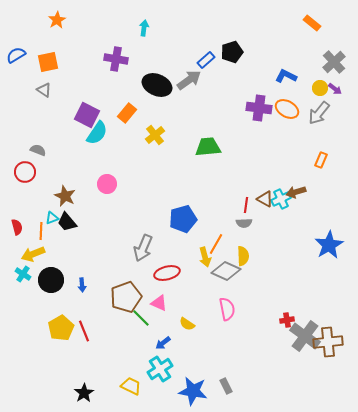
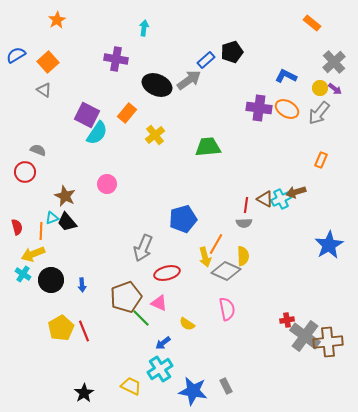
orange square at (48, 62): rotated 30 degrees counterclockwise
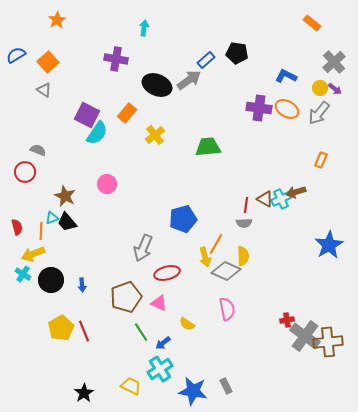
black pentagon at (232, 52): moved 5 px right, 1 px down; rotated 25 degrees clockwise
green line at (141, 318): moved 14 px down; rotated 12 degrees clockwise
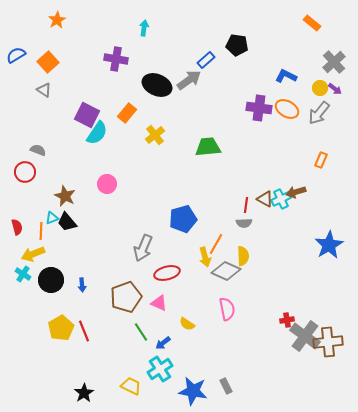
black pentagon at (237, 53): moved 8 px up
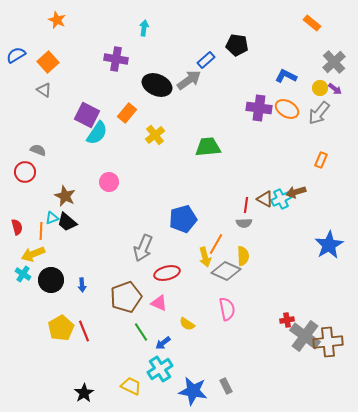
orange star at (57, 20): rotated 18 degrees counterclockwise
pink circle at (107, 184): moved 2 px right, 2 px up
black trapezoid at (67, 222): rotated 10 degrees counterclockwise
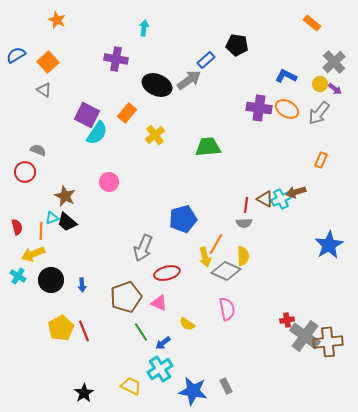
yellow circle at (320, 88): moved 4 px up
cyan cross at (23, 274): moved 5 px left, 2 px down
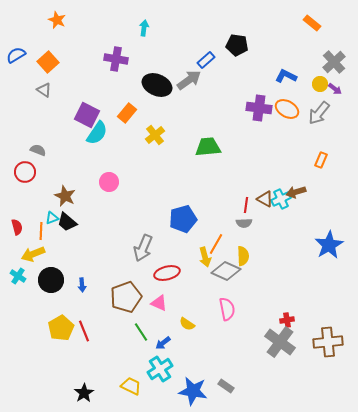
gray cross at (305, 336): moved 25 px left, 6 px down
gray rectangle at (226, 386): rotated 28 degrees counterclockwise
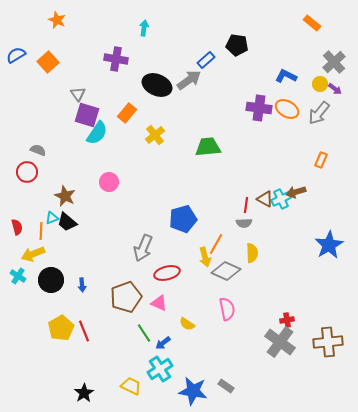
gray triangle at (44, 90): moved 34 px right, 4 px down; rotated 21 degrees clockwise
purple square at (87, 115): rotated 10 degrees counterclockwise
red circle at (25, 172): moved 2 px right
yellow semicircle at (243, 256): moved 9 px right, 3 px up
green line at (141, 332): moved 3 px right, 1 px down
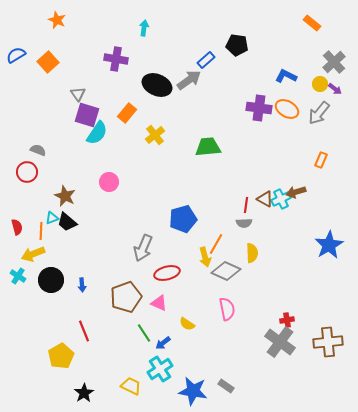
yellow pentagon at (61, 328): moved 28 px down
